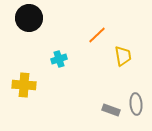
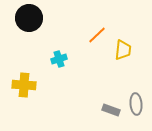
yellow trapezoid: moved 6 px up; rotated 15 degrees clockwise
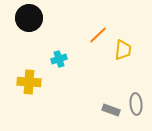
orange line: moved 1 px right
yellow cross: moved 5 px right, 3 px up
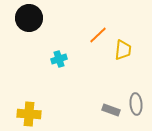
yellow cross: moved 32 px down
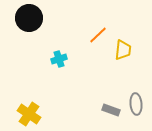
yellow cross: rotated 30 degrees clockwise
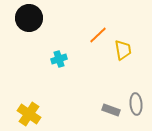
yellow trapezoid: rotated 15 degrees counterclockwise
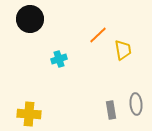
black circle: moved 1 px right, 1 px down
gray rectangle: rotated 60 degrees clockwise
yellow cross: rotated 30 degrees counterclockwise
